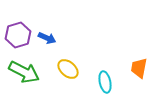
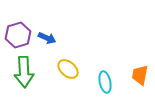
orange trapezoid: moved 1 px right, 7 px down
green arrow: rotated 60 degrees clockwise
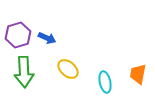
orange trapezoid: moved 2 px left, 1 px up
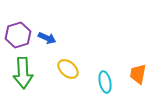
green arrow: moved 1 px left, 1 px down
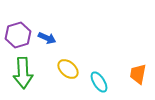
cyan ellipse: moved 6 px left; rotated 20 degrees counterclockwise
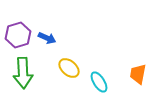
yellow ellipse: moved 1 px right, 1 px up
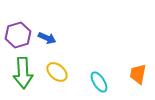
yellow ellipse: moved 12 px left, 4 px down
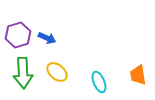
orange trapezoid: moved 1 px down; rotated 20 degrees counterclockwise
cyan ellipse: rotated 10 degrees clockwise
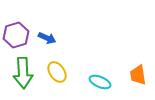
purple hexagon: moved 2 px left
yellow ellipse: rotated 15 degrees clockwise
cyan ellipse: moved 1 px right; rotated 45 degrees counterclockwise
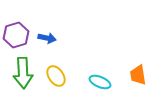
blue arrow: rotated 12 degrees counterclockwise
yellow ellipse: moved 1 px left, 4 px down
